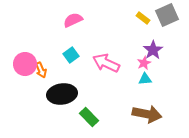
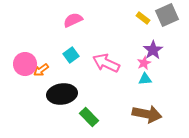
orange arrow: rotated 77 degrees clockwise
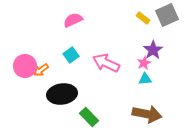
pink circle: moved 2 px down
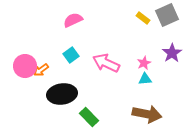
purple star: moved 19 px right, 3 px down
